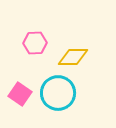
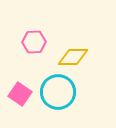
pink hexagon: moved 1 px left, 1 px up
cyan circle: moved 1 px up
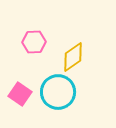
yellow diamond: rotated 36 degrees counterclockwise
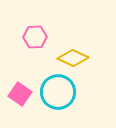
pink hexagon: moved 1 px right, 5 px up
yellow diamond: moved 1 px down; rotated 60 degrees clockwise
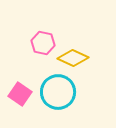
pink hexagon: moved 8 px right, 6 px down; rotated 15 degrees clockwise
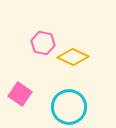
yellow diamond: moved 1 px up
cyan circle: moved 11 px right, 15 px down
